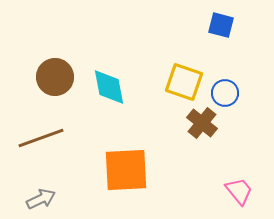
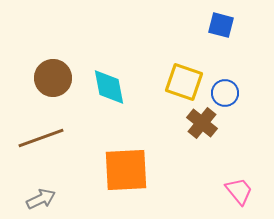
brown circle: moved 2 px left, 1 px down
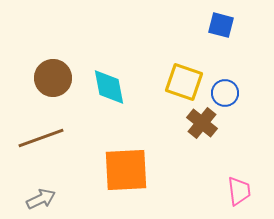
pink trapezoid: rotated 32 degrees clockwise
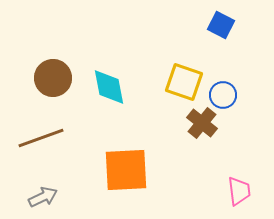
blue square: rotated 12 degrees clockwise
blue circle: moved 2 px left, 2 px down
gray arrow: moved 2 px right, 2 px up
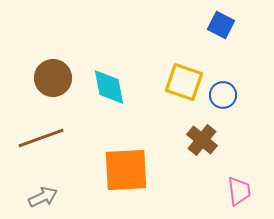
brown cross: moved 17 px down
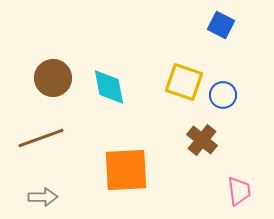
gray arrow: rotated 24 degrees clockwise
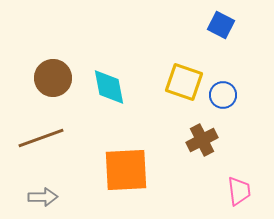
brown cross: rotated 24 degrees clockwise
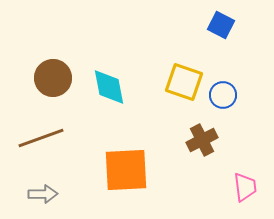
pink trapezoid: moved 6 px right, 4 px up
gray arrow: moved 3 px up
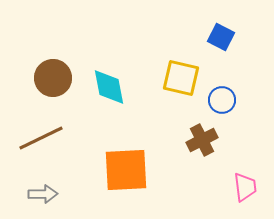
blue square: moved 12 px down
yellow square: moved 3 px left, 4 px up; rotated 6 degrees counterclockwise
blue circle: moved 1 px left, 5 px down
brown line: rotated 6 degrees counterclockwise
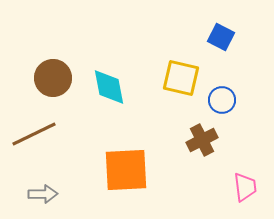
brown line: moved 7 px left, 4 px up
